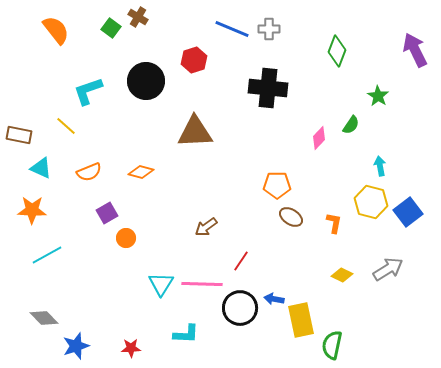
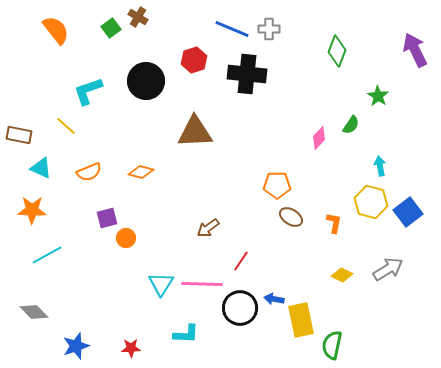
green square at (111, 28): rotated 18 degrees clockwise
black cross at (268, 88): moved 21 px left, 14 px up
purple square at (107, 213): moved 5 px down; rotated 15 degrees clockwise
brown arrow at (206, 227): moved 2 px right, 1 px down
gray diamond at (44, 318): moved 10 px left, 6 px up
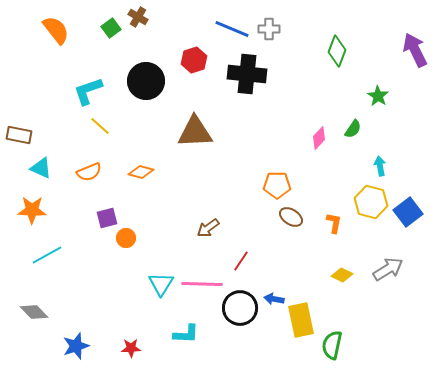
green semicircle at (351, 125): moved 2 px right, 4 px down
yellow line at (66, 126): moved 34 px right
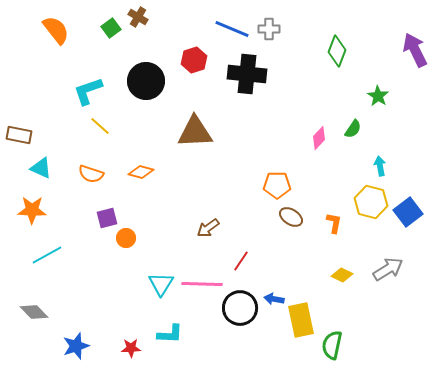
orange semicircle at (89, 172): moved 2 px right, 2 px down; rotated 40 degrees clockwise
cyan L-shape at (186, 334): moved 16 px left
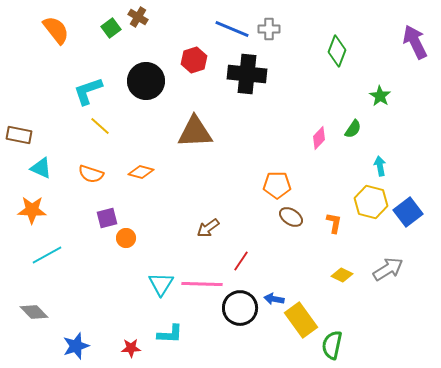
purple arrow at (415, 50): moved 8 px up
green star at (378, 96): moved 2 px right
yellow rectangle at (301, 320): rotated 24 degrees counterclockwise
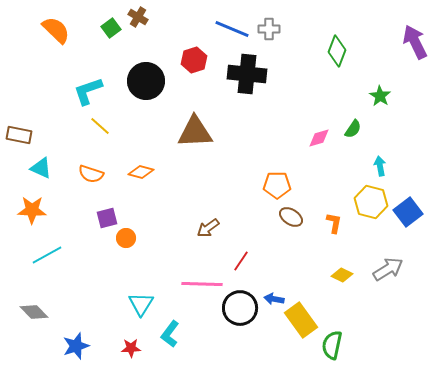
orange semicircle at (56, 30): rotated 8 degrees counterclockwise
pink diamond at (319, 138): rotated 30 degrees clockwise
cyan triangle at (161, 284): moved 20 px left, 20 px down
cyan L-shape at (170, 334): rotated 124 degrees clockwise
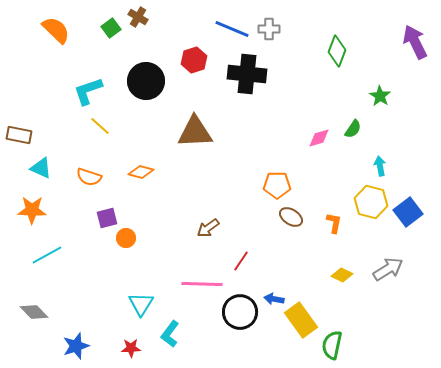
orange semicircle at (91, 174): moved 2 px left, 3 px down
black circle at (240, 308): moved 4 px down
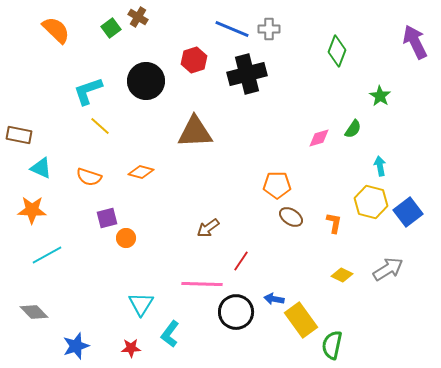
black cross at (247, 74): rotated 21 degrees counterclockwise
black circle at (240, 312): moved 4 px left
